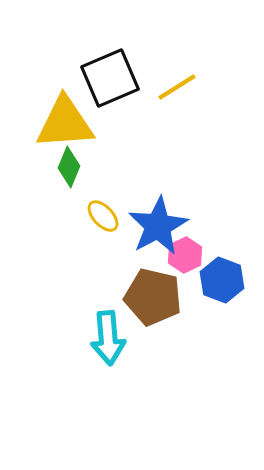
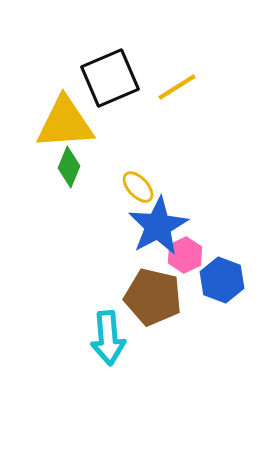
yellow ellipse: moved 35 px right, 29 px up
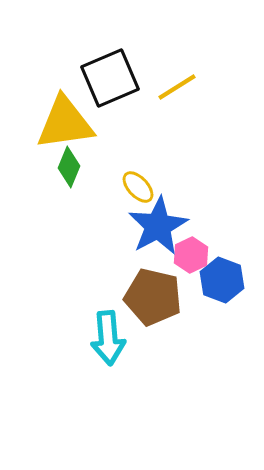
yellow triangle: rotated 4 degrees counterclockwise
pink hexagon: moved 6 px right
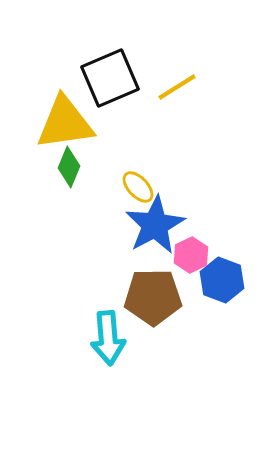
blue star: moved 3 px left, 1 px up
brown pentagon: rotated 14 degrees counterclockwise
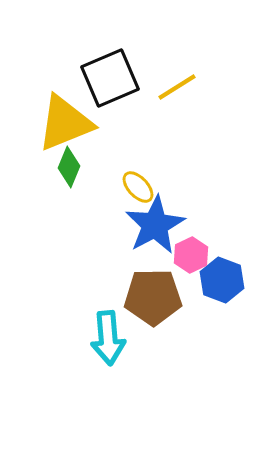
yellow triangle: rotated 14 degrees counterclockwise
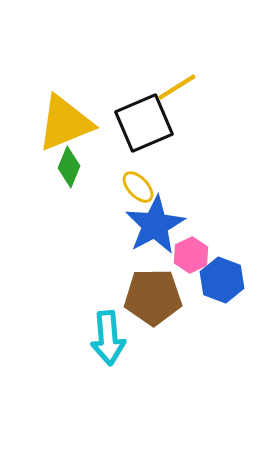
black square: moved 34 px right, 45 px down
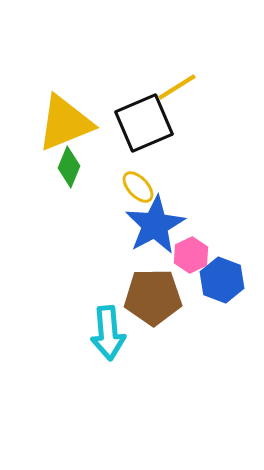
cyan arrow: moved 5 px up
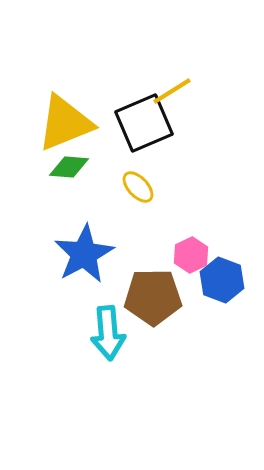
yellow line: moved 5 px left, 4 px down
green diamond: rotated 72 degrees clockwise
blue star: moved 71 px left, 29 px down
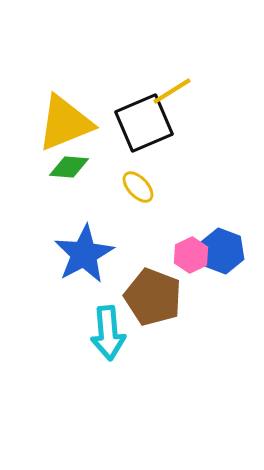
blue hexagon: moved 29 px up
brown pentagon: rotated 22 degrees clockwise
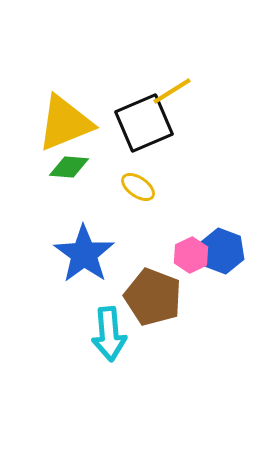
yellow ellipse: rotated 12 degrees counterclockwise
blue star: rotated 8 degrees counterclockwise
cyan arrow: moved 1 px right, 1 px down
